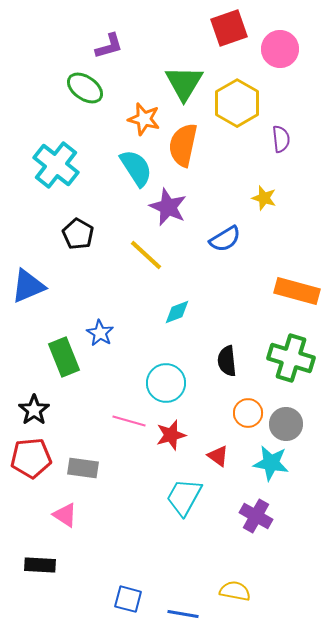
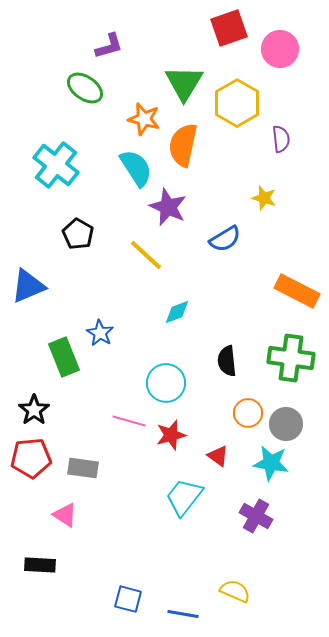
orange rectangle: rotated 12 degrees clockwise
green cross: rotated 9 degrees counterclockwise
cyan trapezoid: rotated 9 degrees clockwise
yellow semicircle: rotated 12 degrees clockwise
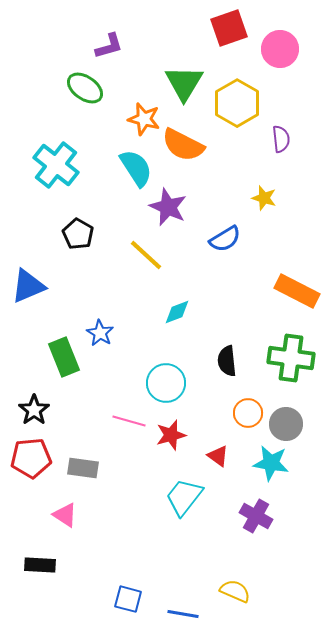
orange semicircle: rotated 75 degrees counterclockwise
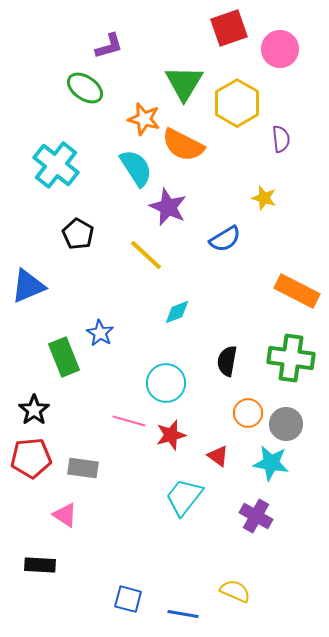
black semicircle: rotated 16 degrees clockwise
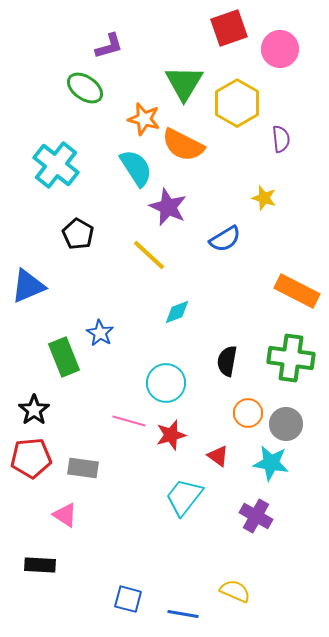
yellow line: moved 3 px right
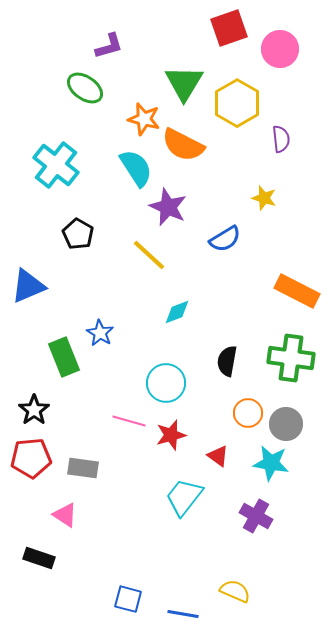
black rectangle: moved 1 px left, 7 px up; rotated 16 degrees clockwise
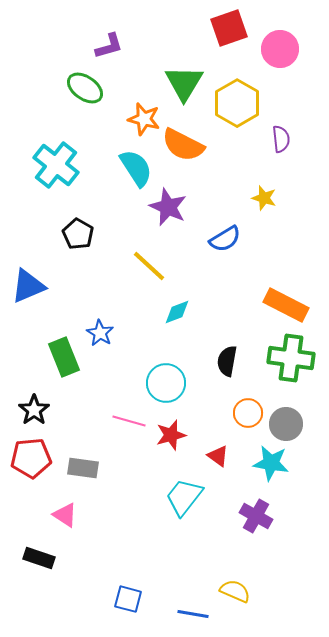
yellow line: moved 11 px down
orange rectangle: moved 11 px left, 14 px down
blue line: moved 10 px right
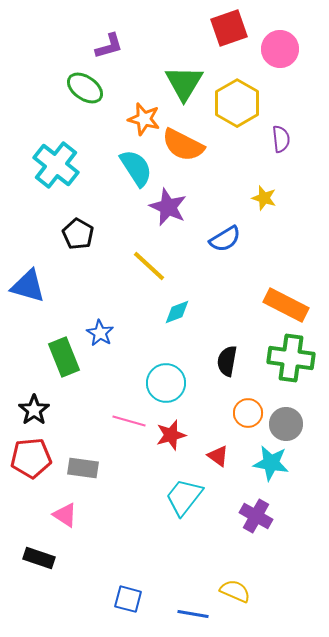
blue triangle: rotated 39 degrees clockwise
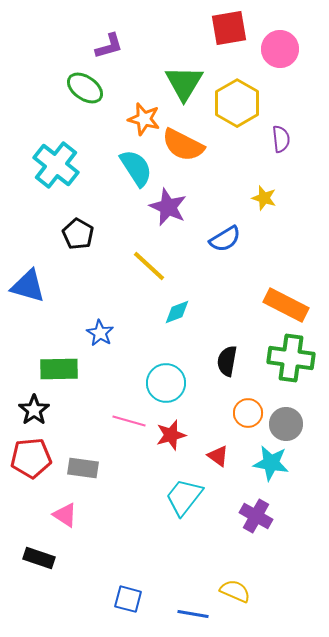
red square: rotated 9 degrees clockwise
green rectangle: moved 5 px left, 12 px down; rotated 69 degrees counterclockwise
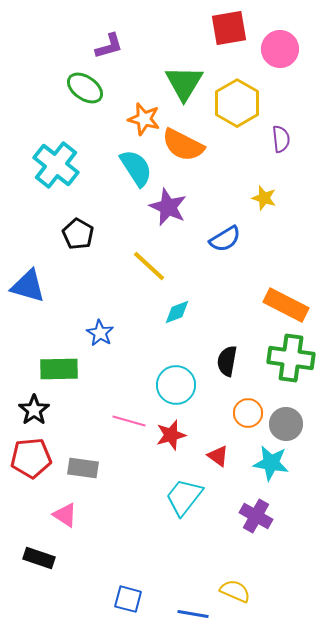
cyan circle: moved 10 px right, 2 px down
